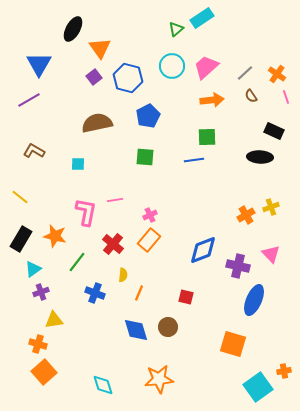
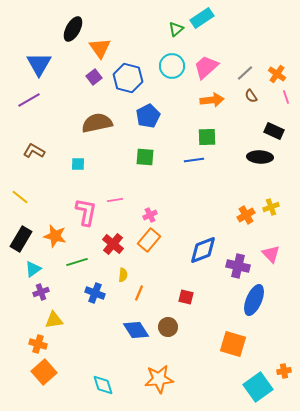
green line at (77, 262): rotated 35 degrees clockwise
blue diamond at (136, 330): rotated 16 degrees counterclockwise
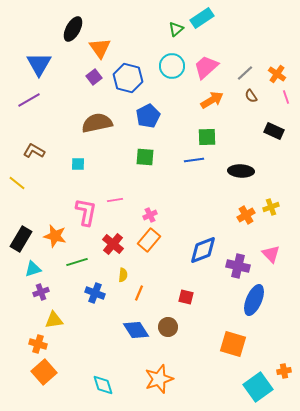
orange arrow at (212, 100): rotated 25 degrees counterclockwise
black ellipse at (260, 157): moved 19 px left, 14 px down
yellow line at (20, 197): moved 3 px left, 14 px up
cyan triangle at (33, 269): rotated 18 degrees clockwise
orange star at (159, 379): rotated 12 degrees counterclockwise
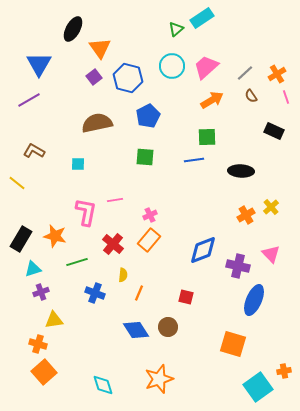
orange cross at (277, 74): rotated 24 degrees clockwise
yellow cross at (271, 207): rotated 21 degrees counterclockwise
